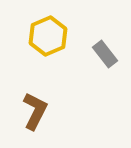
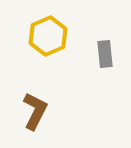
gray rectangle: rotated 32 degrees clockwise
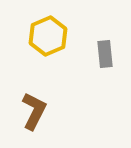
brown L-shape: moved 1 px left
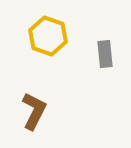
yellow hexagon: rotated 18 degrees counterclockwise
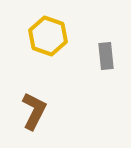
gray rectangle: moved 1 px right, 2 px down
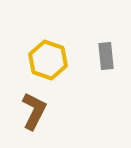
yellow hexagon: moved 24 px down
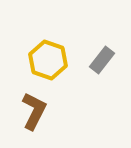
gray rectangle: moved 4 px left, 4 px down; rotated 44 degrees clockwise
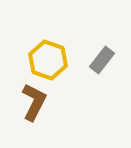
brown L-shape: moved 9 px up
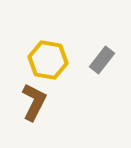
yellow hexagon: rotated 9 degrees counterclockwise
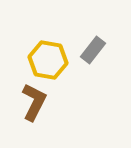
gray rectangle: moved 9 px left, 10 px up
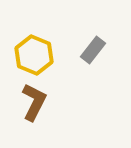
yellow hexagon: moved 14 px left, 5 px up; rotated 12 degrees clockwise
